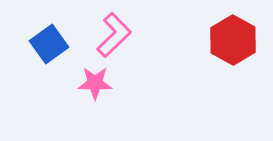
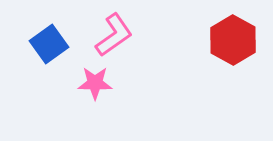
pink L-shape: rotated 9 degrees clockwise
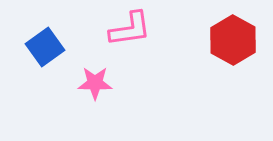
pink L-shape: moved 16 px right, 6 px up; rotated 27 degrees clockwise
blue square: moved 4 px left, 3 px down
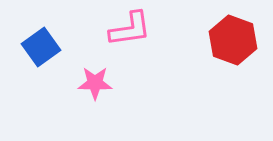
red hexagon: rotated 9 degrees counterclockwise
blue square: moved 4 px left
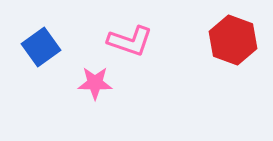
pink L-shape: moved 12 px down; rotated 27 degrees clockwise
